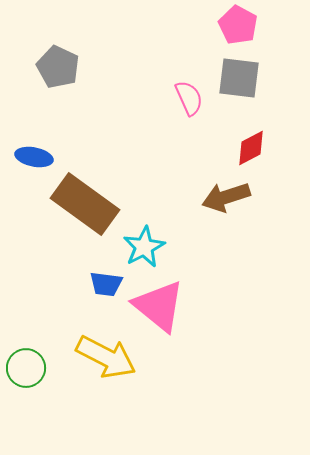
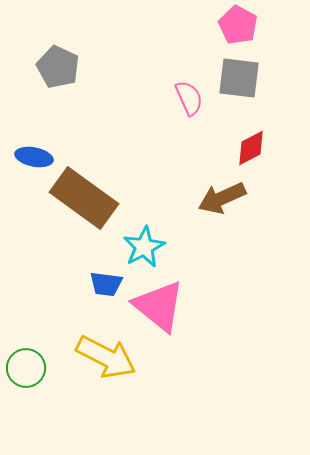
brown arrow: moved 4 px left, 1 px down; rotated 6 degrees counterclockwise
brown rectangle: moved 1 px left, 6 px up
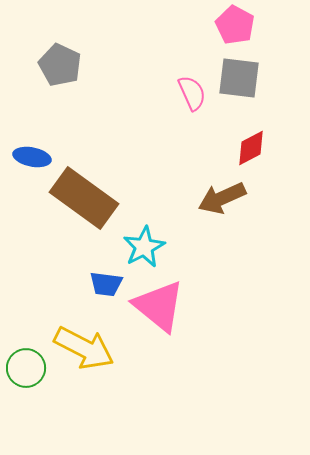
pink pentagon: moved 3 px left
gray pentagon: moved 2 px right, 2 px up
pink semicircle: moved 3 px right, 5 px up
blue ellipse: moved 2 px left
yellow arrow: moved 22 px left, 9 px up
